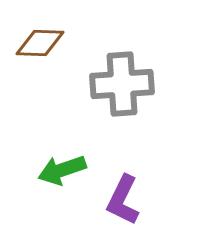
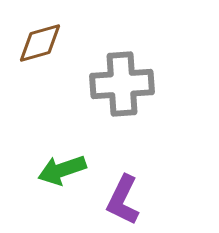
brown diamond: rotated 18 degrees counterclockwise
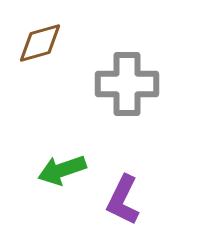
gray cross: moved 5 px right; rotated 4 degrees clockwise
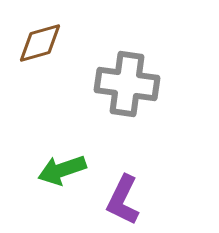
gray cross: rotated 8 degrees clockwise
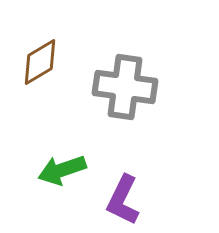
brown diamond: moved 19 px down; rotated 15 degrees counterclockwise
gray cross: moved 2 px left, 3 px down
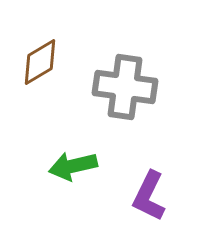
green arrow: moved 11 px right, 4 px up; rotated 6 degrees clockwise
purple L-shape: moved 26 px right, 4 px up
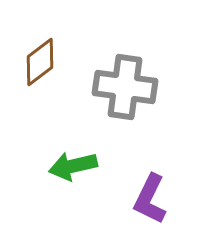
brown diamond: rotated 6 degrees counterclockwise
purple L-shape: moved 1 px right, 3 px down
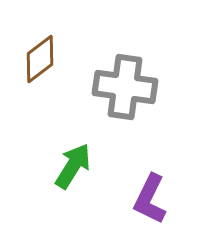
brown diamond: moved 3 px up
green arrow: rotated 135 degrees clockwise
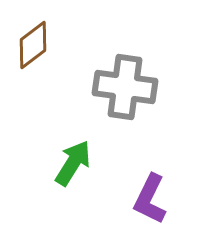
brown diamond: moved 7 px left, 14 px up
green arrow: moved 3 px up
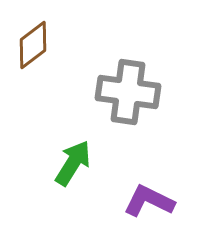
gray cross: moved 3 px right, 5 px down
purple L-shape: moved 1 px left, 2 px down; rotated 90 degrees clockwise
